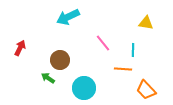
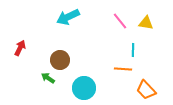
pink line: moved 17 px right, 22 px up
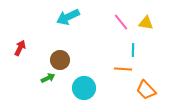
pink line: moved 1 px right, 1 px down
green arrow: rotated 120 degrees clockwise
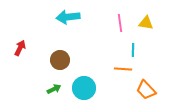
cyan arrow: rotated 20 degrees clockwise
pink line: moved 1 px left, 1 px down; rotated 30 degrees clockwise
green arrow: moved 6 px right, 11 px down
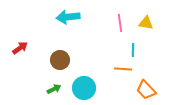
red arrow: rotated 28 degrees clockwise
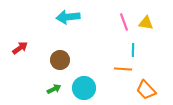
pink line: moved 4 px right, 1 px up; rotated 12 degrees counterclockwise
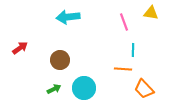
yellow triangle: moved 5 px right, 10 px up
orange trapezoid: moved 2 px left, 1 px up
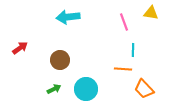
cyan circle: moved 2 px right, 1 px down
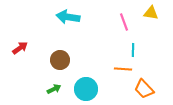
cyan arrow: rotated 15 degrees clockwise
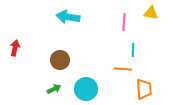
pink line: rotated 24 degrees clockwise
red arrow: moved 5 px left; rotated 42 degrees counterclockwise
orange trapezoid: rotated 140 degrees counterclockwise
